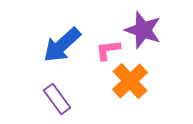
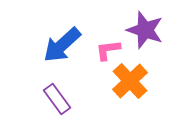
purple star: moved 2 px right
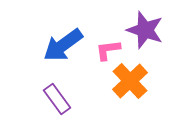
blue arrow: moved 1 px right; rotated 6 degrees clockwise
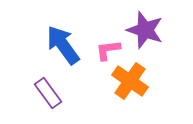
blue arrow: rotated 90 degrees clockwise
orange cross: rotated 12 degrees counterclockwise
purple rectangle: moved 9 px left, 6 px up
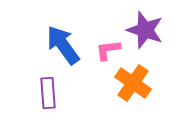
orange cross: moved 3 px right, 2 px down
purple rectangle: rotated 32 degrees clockwise
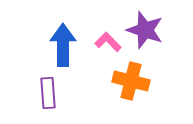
blue arrow: rotated 36 degrees clockwise
pink L-shape: moved 8 px up; rotated 52 degrees clockwise
orange cross: moved 2 px left, 2 px up; rotated 21 degrees counterclockwise
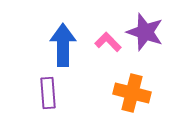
purple star: moved 2 px down
orange cross: moved 1 px right, 12 px down
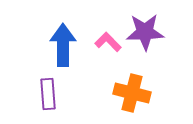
purple star: rotated 21 degrees counterclockwise
purple rectangle: moved 1 px down
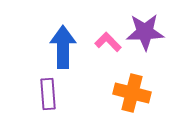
blue arrow: moved 2 px down
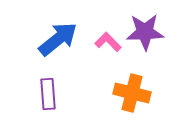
blue arrow: moved 5 px left, 8 px up; rotated 51 degrees clockwise
